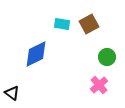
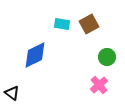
blue diamond: moved 1 px left, 1 px down
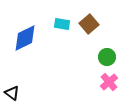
brown square: rotated 12 degrees counterclockwise
blue diamond: moved 10 px left, 17 px up
pink cross: moved 10 px right, 3 px up
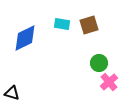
brown square: moved 1 px down; rotated 24 degrees clockwise
green circle: moved 8 px left, 6 px down
black triangle: rotated 21 degrees counterclockwise
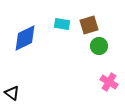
green circle: moved 17 px up
pink cross: rotated 18 degrees counterclockwise
black triangle: rotated 21 degrees clockwise
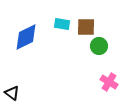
brown square: moved 3 px left, 2 px down; rotated 18 degrees clockwise
blue diamond: moved 1 px right, 1 px up
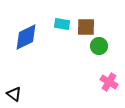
black triangle: moved 2 px right, 1 px down
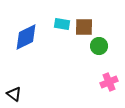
brown square: moved 2 px left
pink cross: rotated 36 degrees clockwise
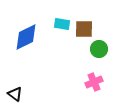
brown square: moved 2 px down
green circle: moved 3 px down
pink cross: moved 15 px left
black triangle: moved 1 px right
